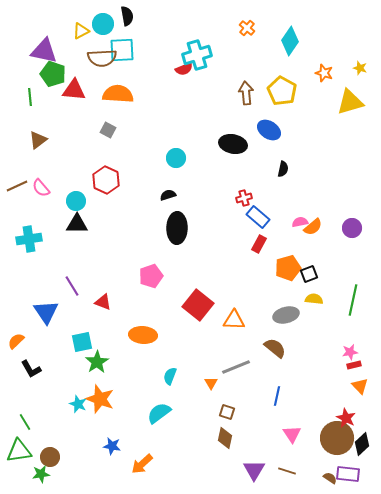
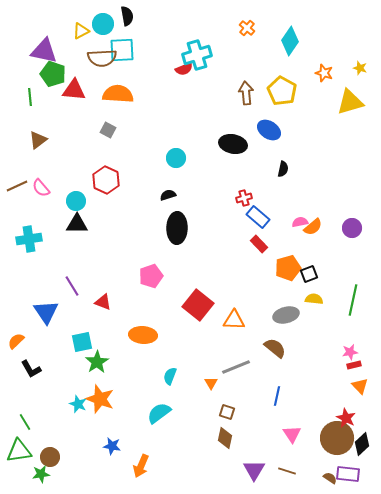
red rectangle at (259, 244): rotated 72 degrees counterclockwise
orange arrow at (142, 464): moved 1 px left, 2 px down; rotated 25 degrees counterclockwise
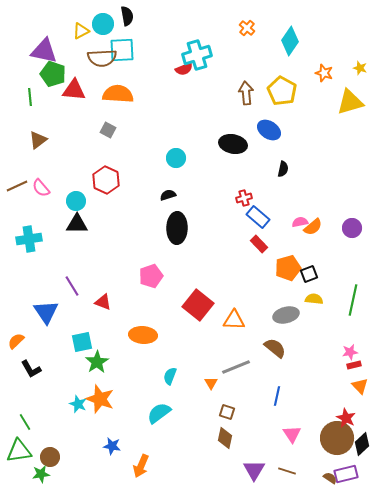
purple rectangle at (348, 474): moved 2 px left; rotated 20 degrees counterclockwise
